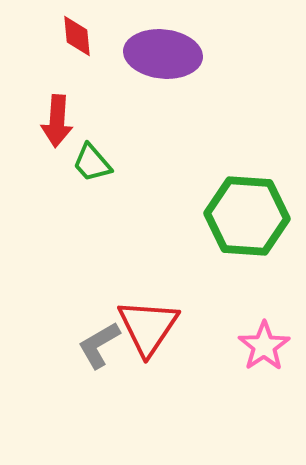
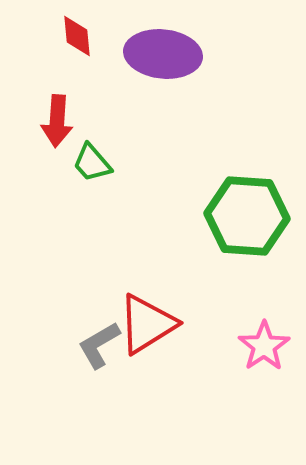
red triangle: moved 1 px left, 3 px up; rotated 24 degrees clockwise
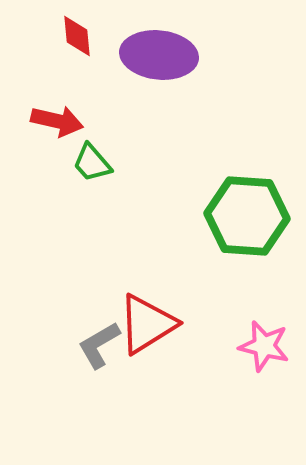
purple ellipse: moved 4 px left, 1 px down
red arrow: rotated 81 degrees counterclockwise
pink star: rotated 24 degrees counterclockwise
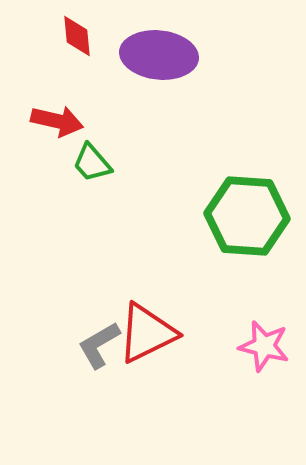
red triangle: moved 9 px down; rotated 6 degrees clockwise
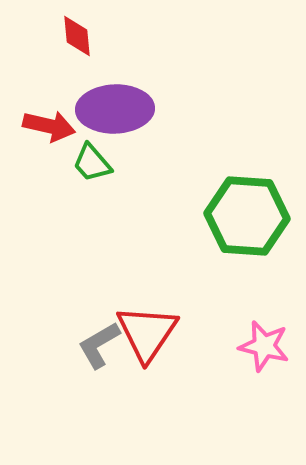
purple ellipse: moved 44 px left, 54 px down; rotated 8 degrees counterclockwise
red arrow: moved 8 px left, 5 px down
red triangle: rotated 30 degrees counterclockwise
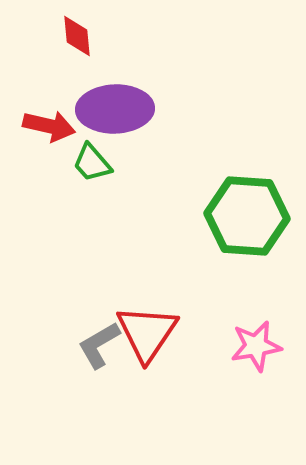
pink star: moved 8 px left; rotated 24 degrees counterclockwise
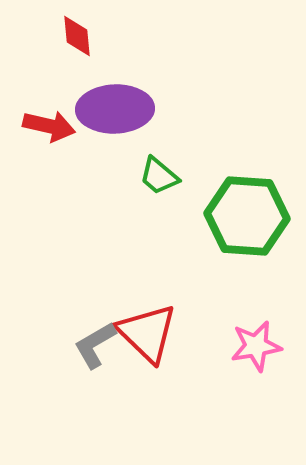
green trapezoid: moved 67 px right, 13 px down; rotated 9 degrees counterclockwise
red triangle: rotated 20 degrees counterclockwise
gray L-shape: moved 4 px left
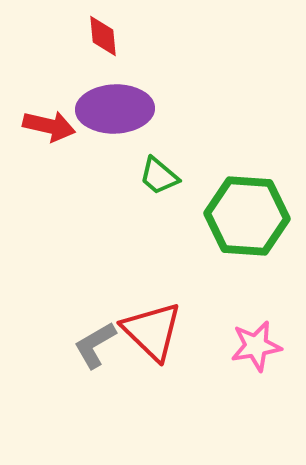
red diamond: moved 26 px right
red triangle: moved 5 px right, 2 px up
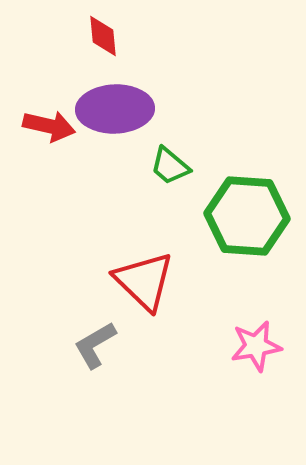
green trapezoid: moved 11 px right, 10 px up
red triangle: moved 8 px left, 50 px up
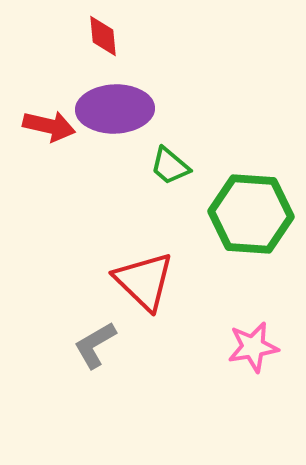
green hexagon: moved 4 px right, 2 px up
pink star: moved 3 px left, 1 px down
